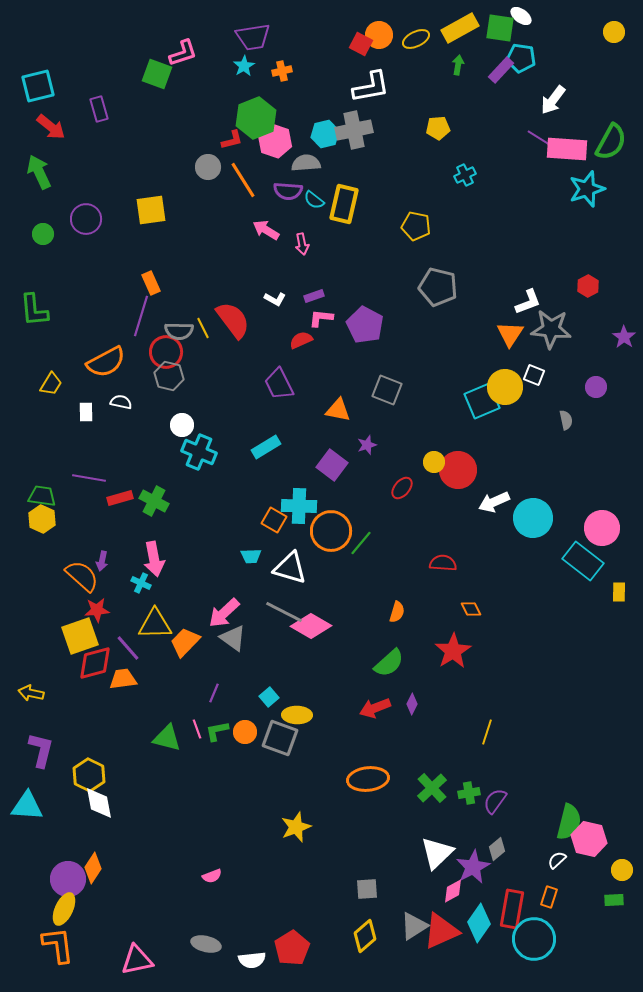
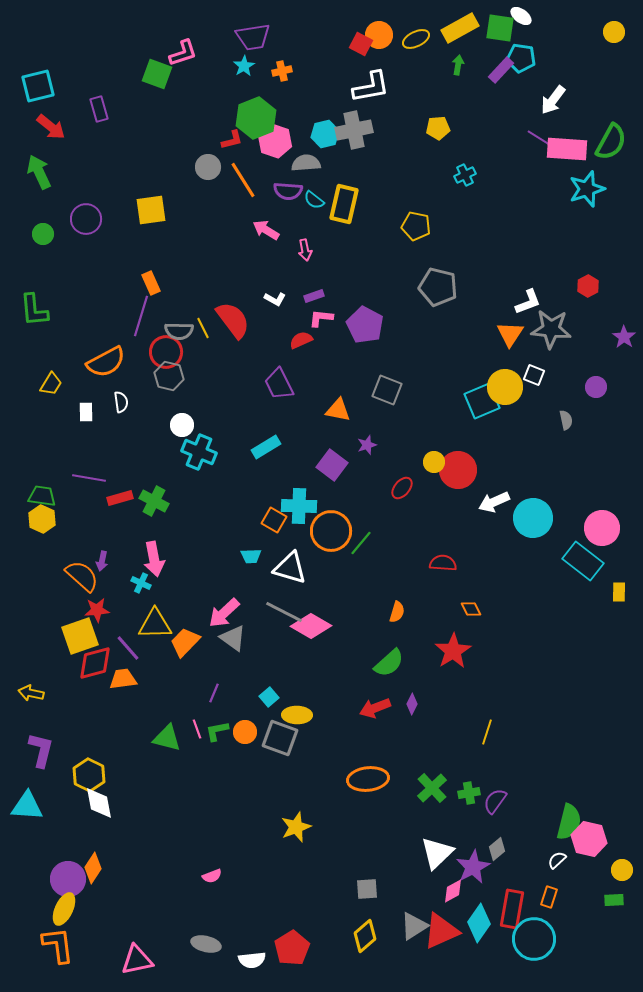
pink arrow at (302, 244): moved 3 px right, 6 px down
white semicircle at (121, 402): rotated 70 degrees clockwise
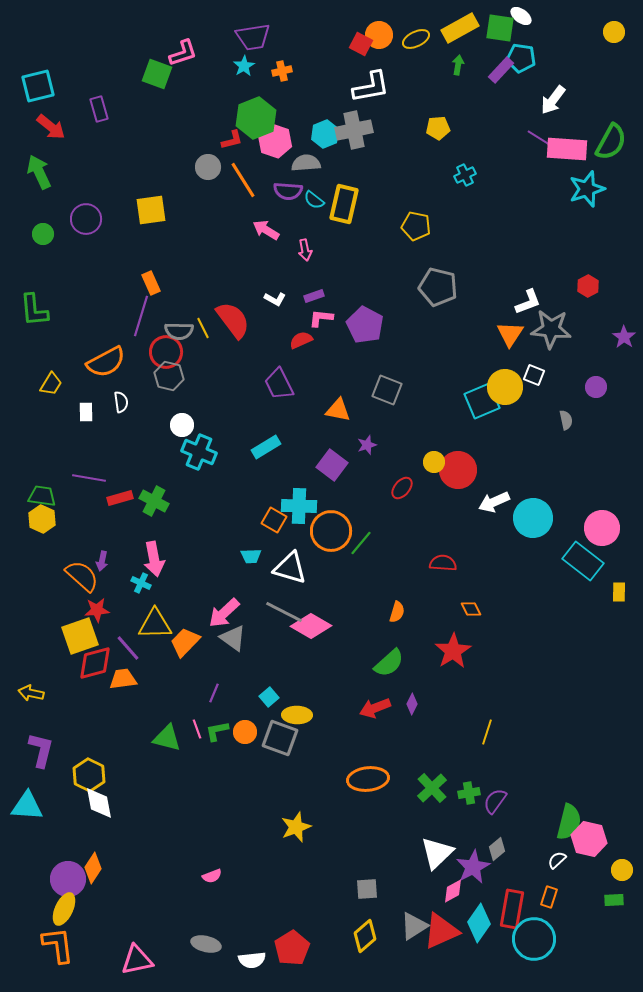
cyan hexagon at (325, 134): rotated 8 degrees counterclockwise
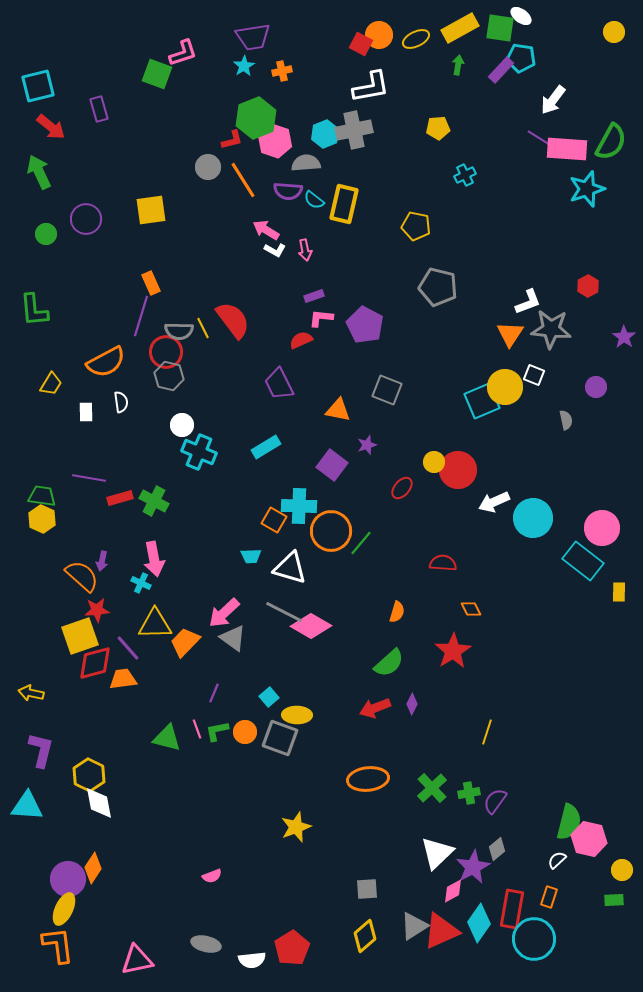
green circle at (43, 234): moved 3 px right
white L-shape at (275, 299): moved 49 px up
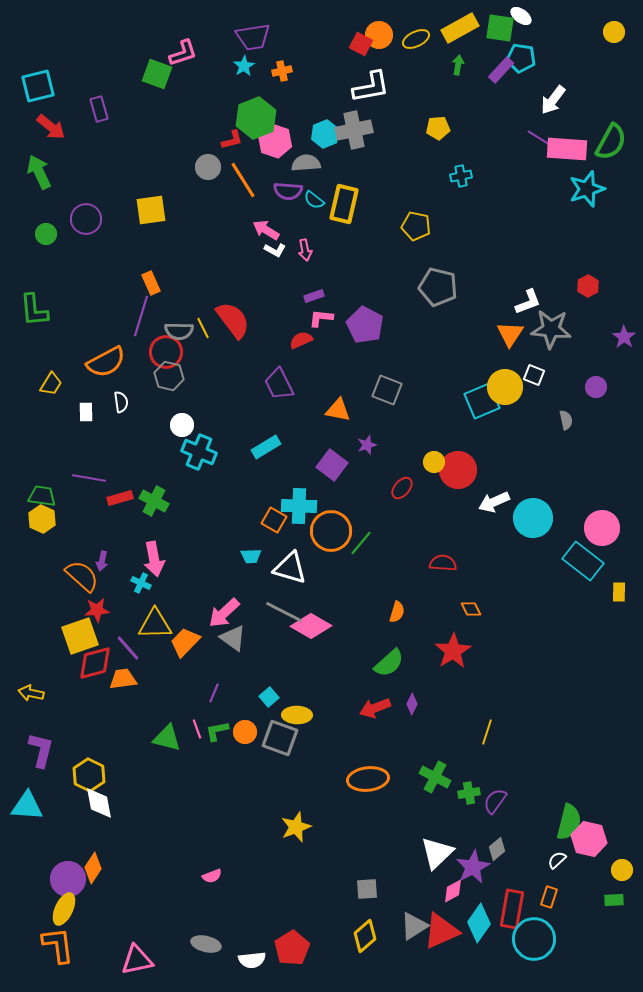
cyan cross at (465, 175): moved 4 px left, 1 px down; rotated 15 degrees clockwise
green cross at (432, 788): moved 3 px right, 11 px up; rotated 20 degrees counterclockwise
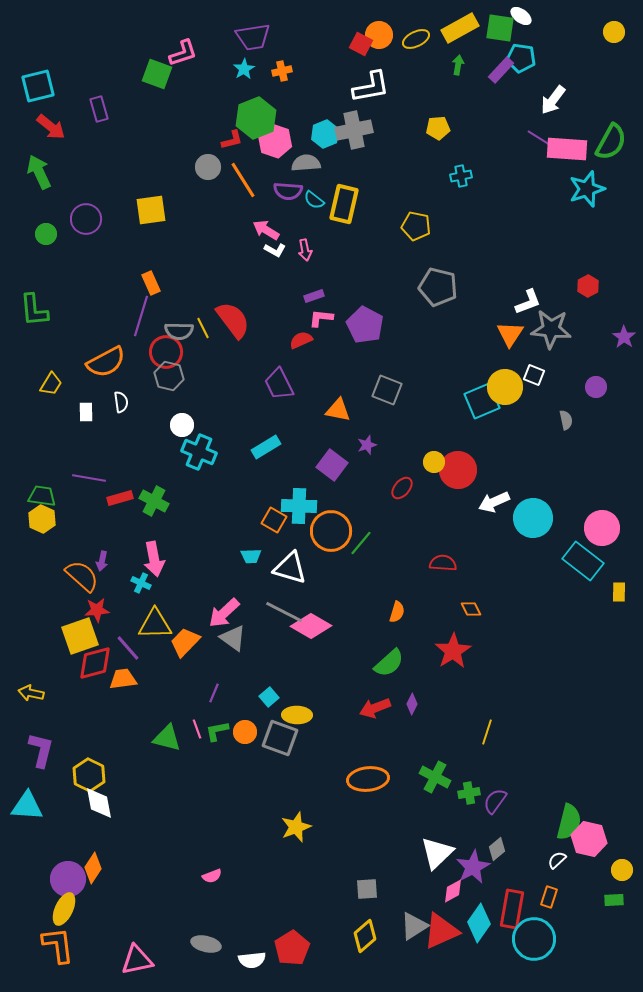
cyan star at (244, 66): moved 3 px down
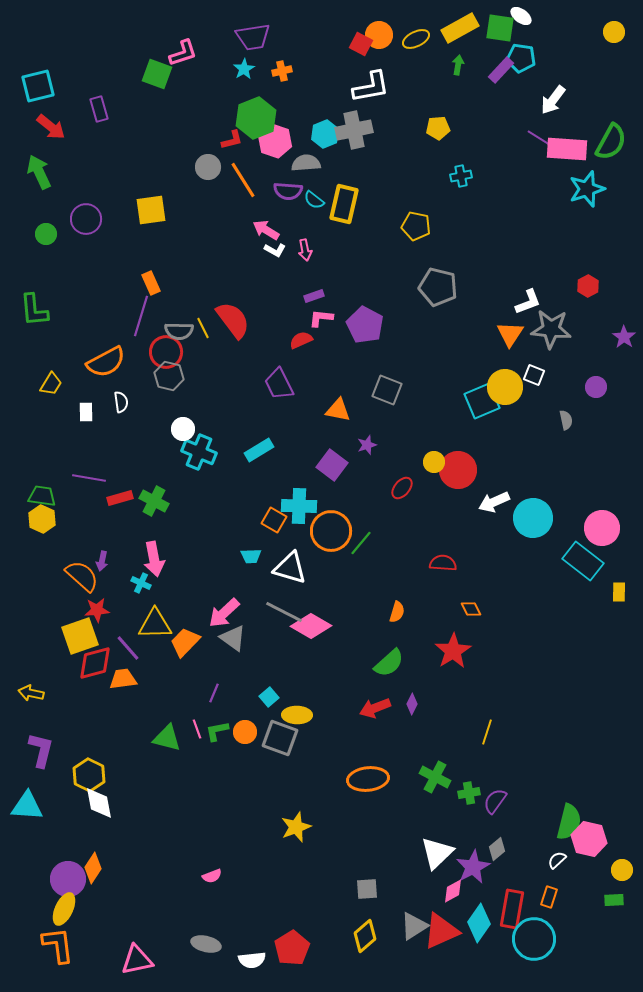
white circle at (182, 425): moved 1 px right, 4 px down
cyan rectangle at (266, 447): moved 7 px left, 3 px down
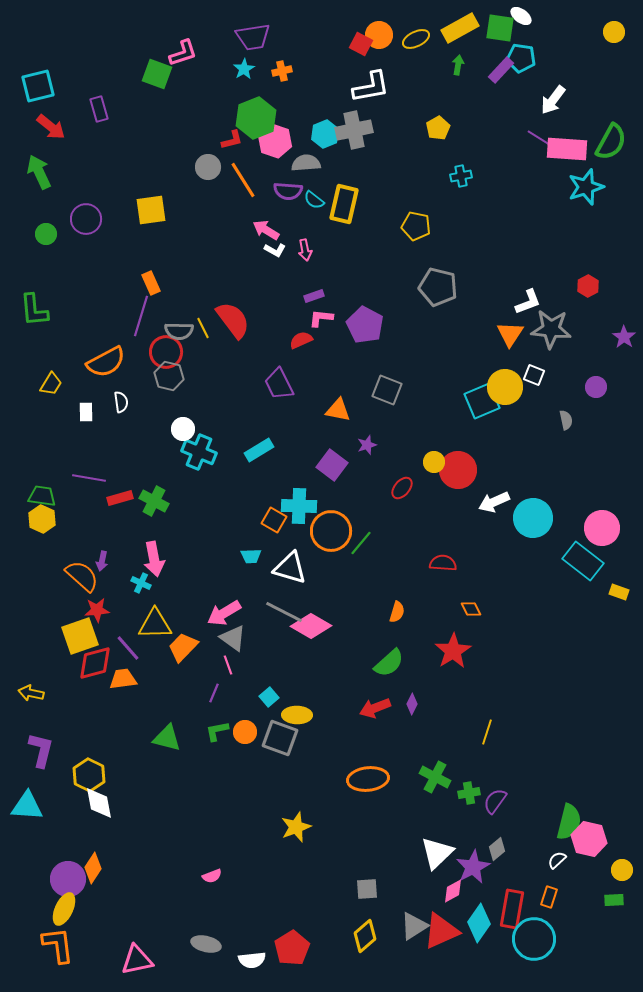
yellow pentagon at (438, 128): rotated 25 degrees counterclockwise
cyan star at (587, 189): moved 1 px left, 2 px up
yellow rectangle at (619, 592): rotated 72 degrees counterclockwise
pink arrow at (224, 613): rotated 12 degrees clockwise
orange trapezoid at (185, 642): moved 2 px left, 5 px down
pink line at (197, 729): moved 31 px right, 64 px up
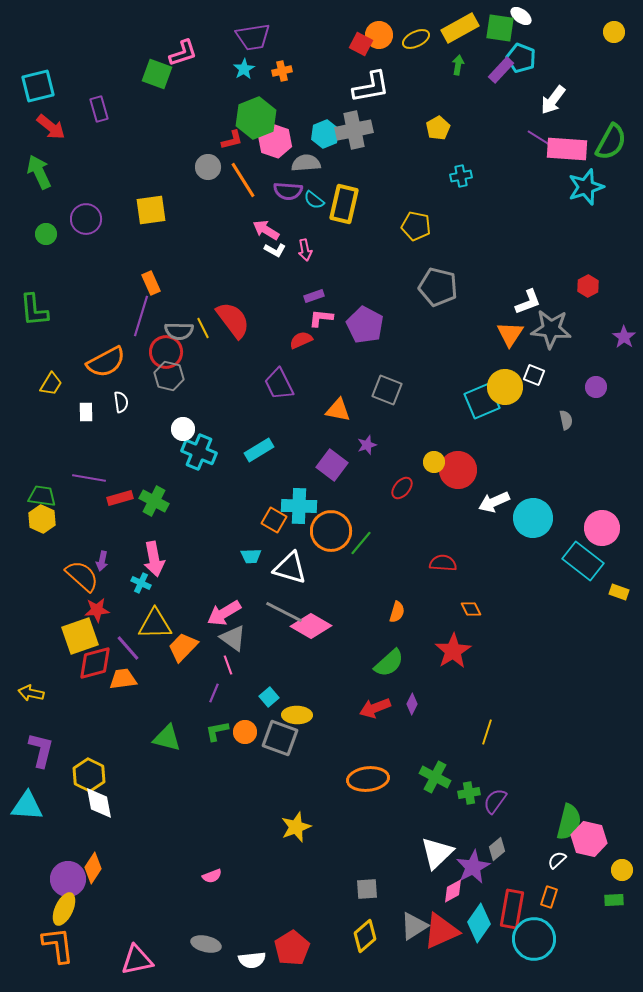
cyan pentagon at (521, 58): rotated 12 degrees clockwise
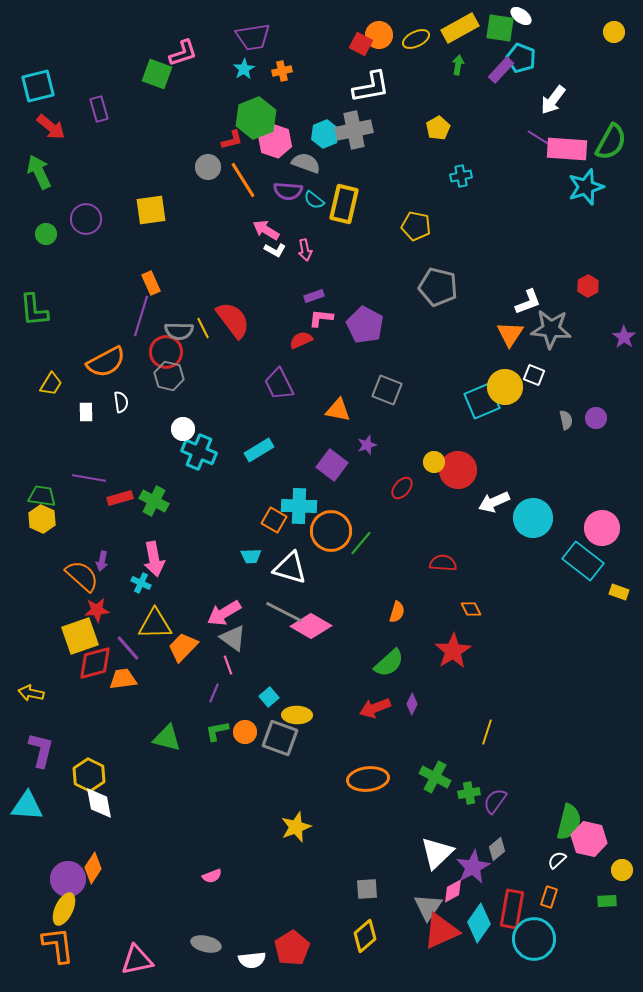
gray semicircle at (306, 163): rotated 24 degrees clockwise
purple circle at (596, 387): moved 31 px down
green rectangle at (614, 900): moved 7 px left, 1 px down
gray triangle at (414, 926): moved 14 px right, 19 px up; rotated 24 degrees counterclockwise
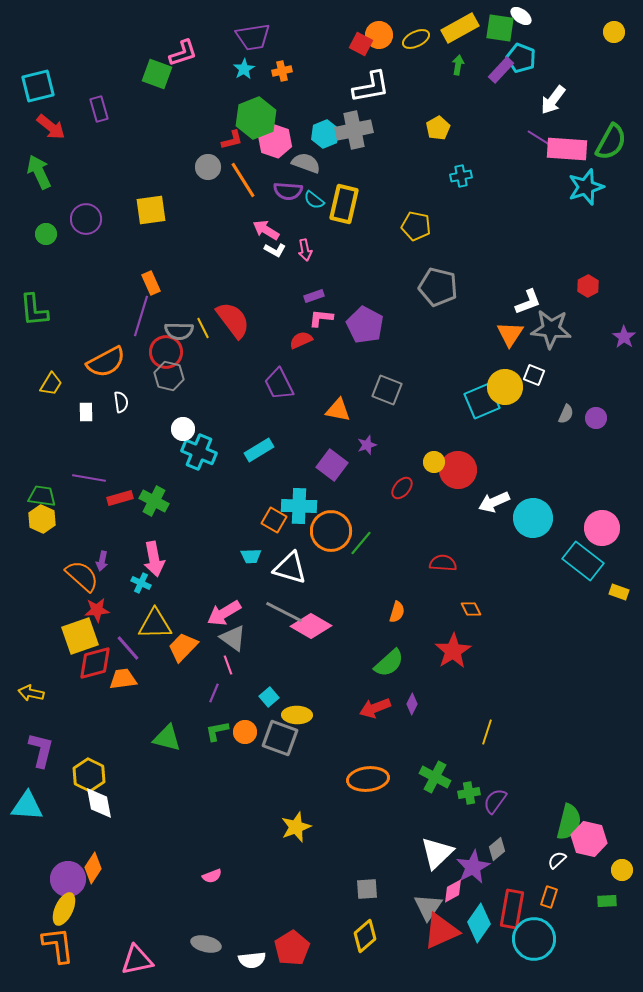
gray semicircle at (566, 420): moved 6 px up; rotated 36 degrees clockwise
